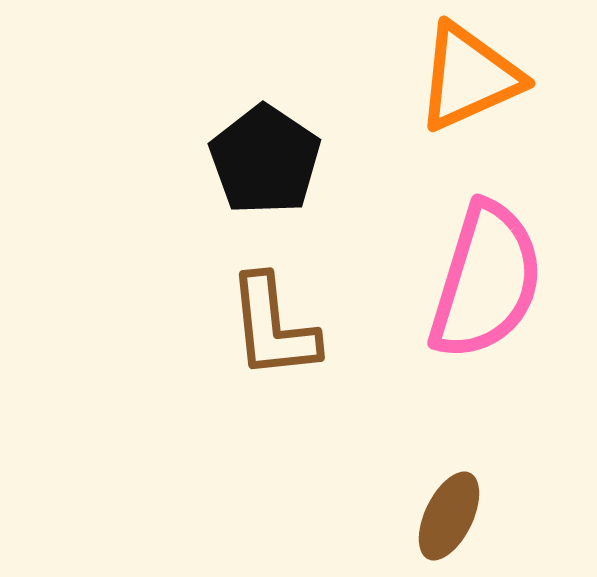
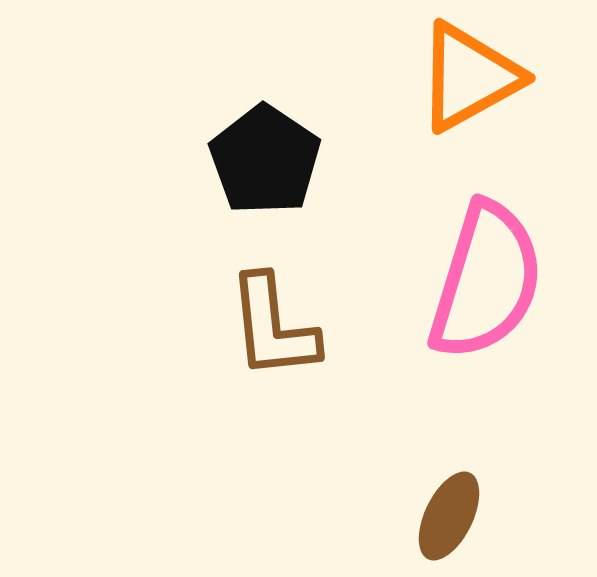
orange triangle: rotated 5 degrees counterclockwise
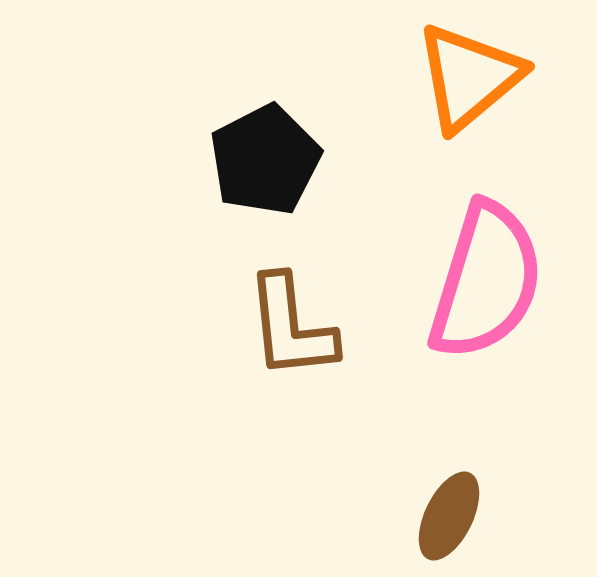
orange triangle: rotated 11 degrees counterclockwise
black pentagon: rotated 11 degrees clockwise
brown L-shape: moved 18 px right
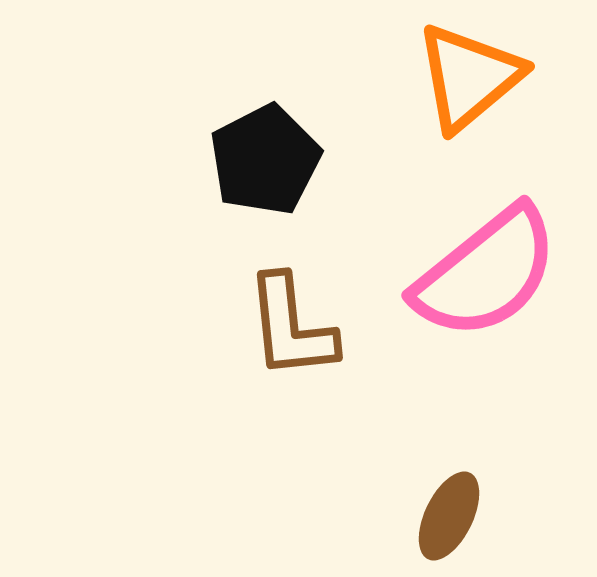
pink semicircle: moved 8 px up; rotated 34 degrees clockwise
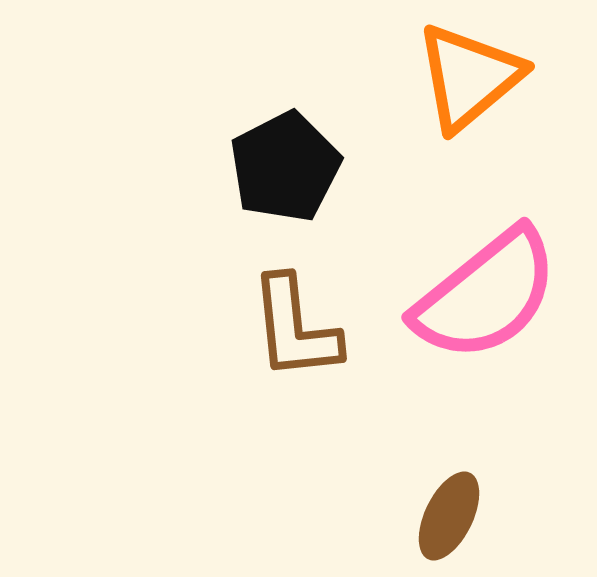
black pentagon: moved 20 px right, 7 px down
pink semicircle: moved 22 px down
brown L-shape: moved 4 px right, 1 px down
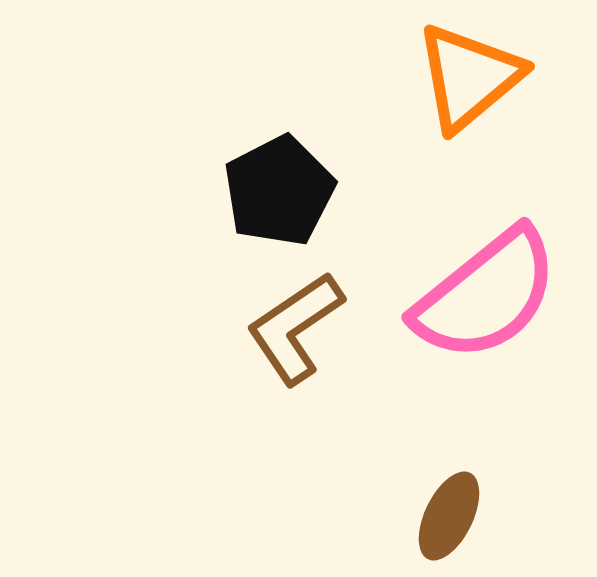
black pentagon: moved 6 px left, 24 px down
brown L-shape: rotated 62 degrees clockwise
